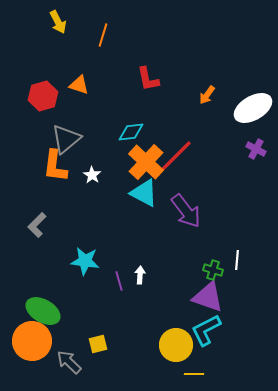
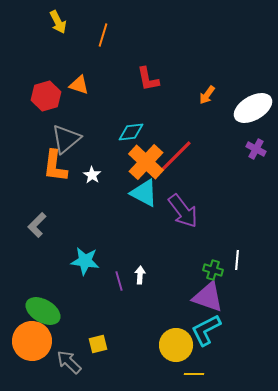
red hexagon: moved 3 px right
purple arrow: moved 3 px left
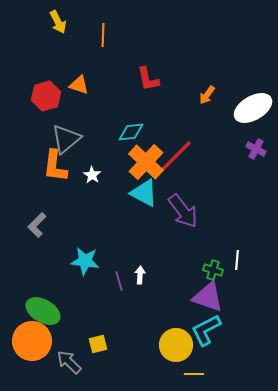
orange line: rotated 15 degrees counterclockwise
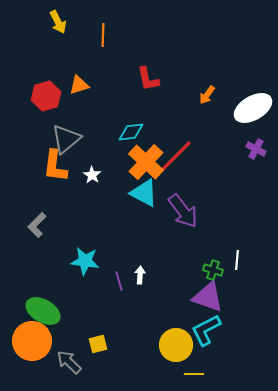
orange triangle: rotated 35 degrees counterclockwise
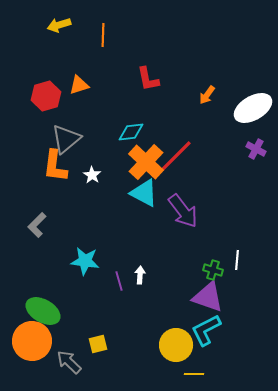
yellow arrow: moved 1 px right, 3 px down; rotated 100 degrees clockwise
